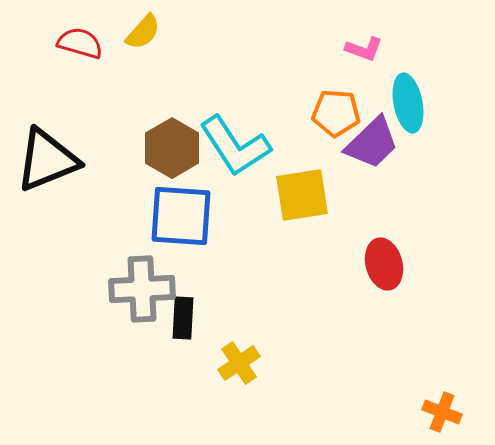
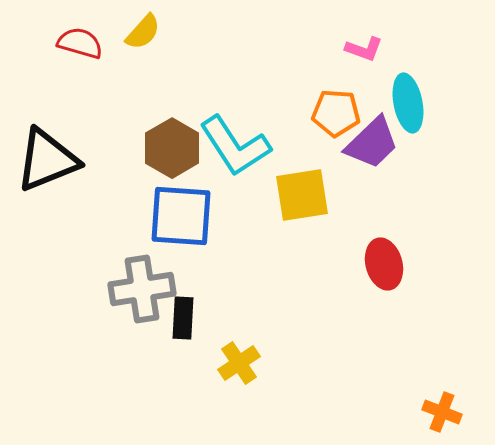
gray cross: rotated 6 degrees counterclockwise
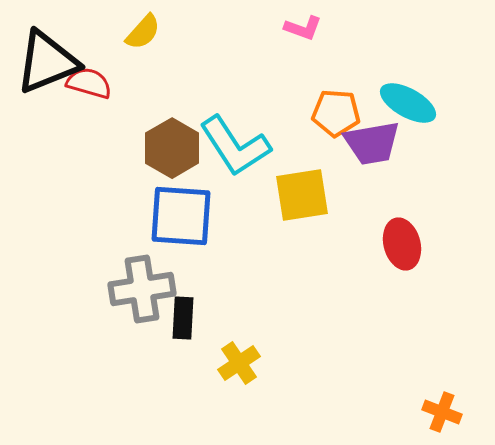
red semicircle: moved 9 px right, 40 px down
pink L-shape: moved 61 px left, 21 px up
cyan ellipse: rotated 50 degrees counterclockwise
purple trapezoid: rotated 34 degrees clockwise
black triangle: moved 98 px up
red ellipse: moved 18 px right, 20 px up
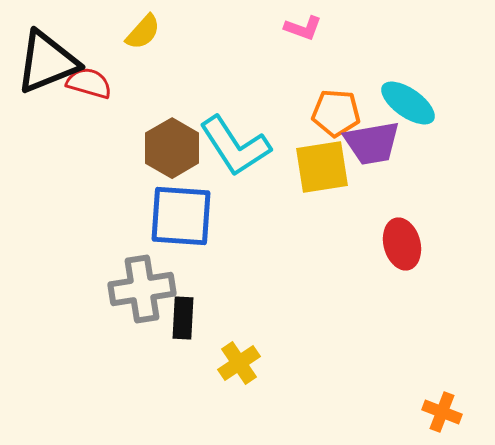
cyan ellipse: rotated 6 degrees clockwise
yellow square: moved 20 px right, 28 px up
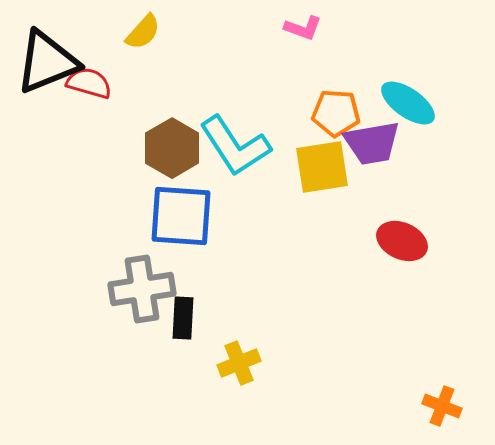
red ellipse: moved 3 px up; rotated 51 degrees counterclockwise
yellow cross: rotated 12 degrees clockwise
orange cross: moved 6 px up
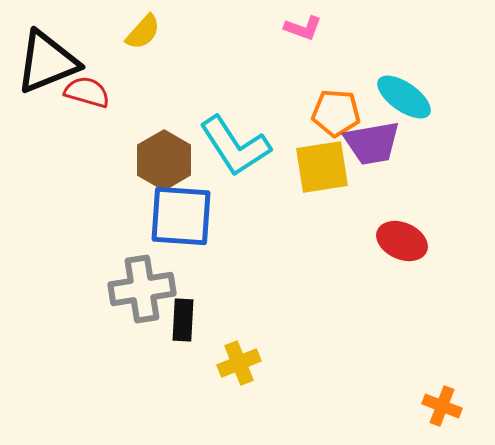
red semicircle: moved 2 px left, 9 px down
cyan ellipse: moved 4 px left, 6 px up
brown hexagon: moved 8 px left, 12 px down
black rectangle: moved 2 px down
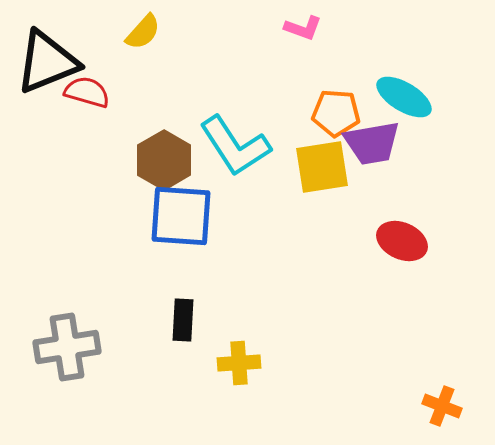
cyan ellipse: rotated 4 degrees counterclockwise
gray cross: moved 75 px left, 58 px down
yellow cross: rotated 18 degrees clockwise
